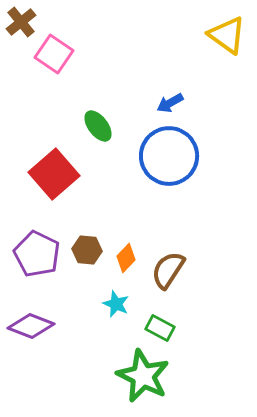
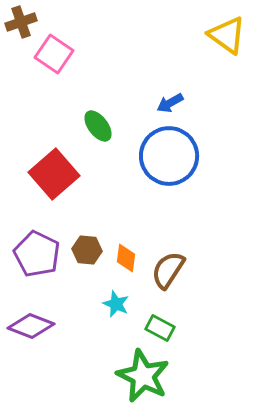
brown cross: rotated 20 degrees clockwise
orange diamond: rotated 36 degrees counterclockwise
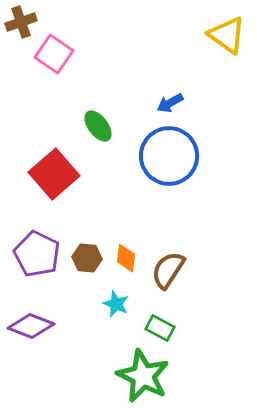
brown hexagon: moved 8 px down
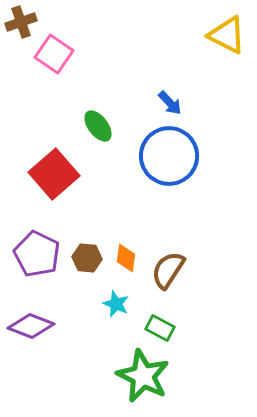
yellow triangle: rotated 9 degrees counterclockwise
blue arrow: rotated 104 degrees counterclockwise
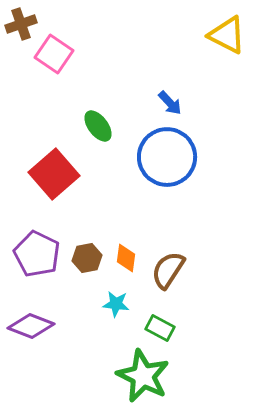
brown cross: moved 2 px down
blue circle: moved 2 px left, 1 px down
brown hexagon: rotated 16 degrees counterclockwise
cyan star: rotated 16 degrees counterclockwise
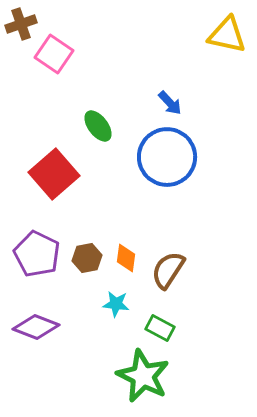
yellow triangle: rotated 15 degrees counterclockwise
purple diamond: moved 5 px right, 1 px down
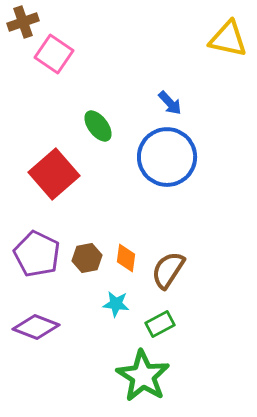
brown cross: moved 2 px right, 2 px up
yellow triangle: moved 1 px right, 4 px down
green rectangle: moved 4 px up; rotated 56 degrees counterclockwise
green star: rotated 6 degrees clockwise
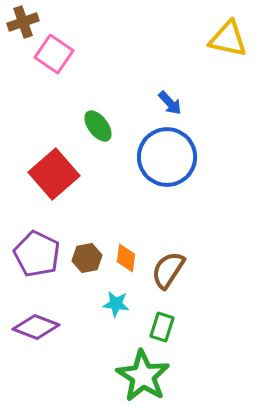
green rectangle: moved 2 px right, 3 px down; rotated 44 degrees counterclockwise
